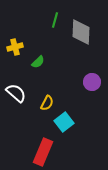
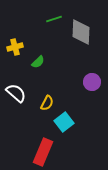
green line: moved 1 px left, 1 px up; rotated 56 degrees clockwise
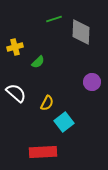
red rectangle: rotated 64 degrees clockwise
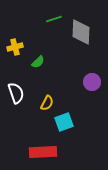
white semicircle: rotated 30 degrees clockwise
cyan square: rotated 18 degrees clockwise
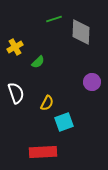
yellow cross: rotated 14 degrees counterclockwise
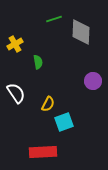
yellow cross: moved 3 px up
green semicircle: rotated 56 degrees counterclockwise
purple circle: moved 1 px right, 1 px up
white semicircle: rotated 15 degrees counterclockwise
yellow semicircle: moved 1 px right, 1 px down
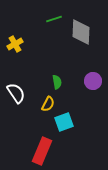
green semicircle: moved 19 px right, 20 px down
red rectangle: moved 1 px left, 1 px up; rotated 64 degrees counterclockwise
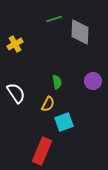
gray diamond: moved 1 px left
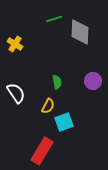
yellow cross: rotated 28 degrees counterclockwise
yellow semicircle: moved 2 px down
red rectangle: rotated 8 degrees clockwise
